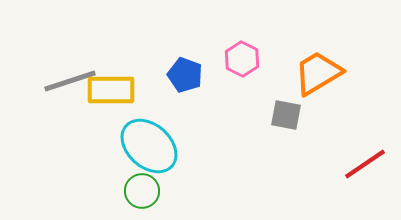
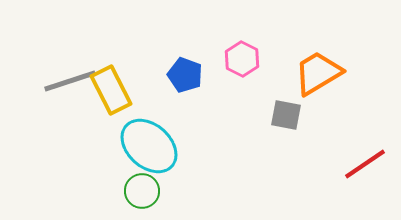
yellow rectangle: rotated 63 degrees clockwise
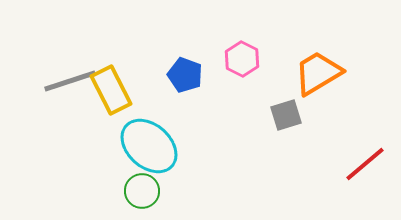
gray square: rotated 28 degrees counterclockwise
red line: rotated 6 degrees counterclockwise
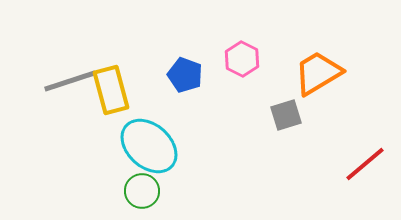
yellow rectangle: rotated 12 degrees clockwise
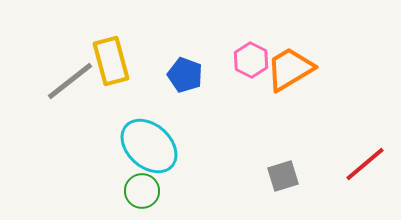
pink hexagon: moved 9 px right, 1 px down
orange trapezoid: moved 28 px left, 4 px up
gray line: rotated 20 degrees counterclockwise
yellow rectangle: moved 29 px up
gray square: moved 3 px left, 61 px down
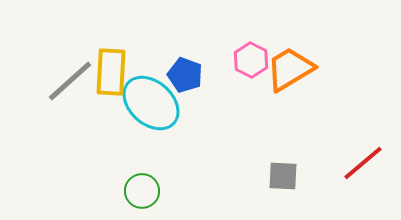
yellow rectangle: moved 11 px down; rotated 18 degrees clockwise
gray line: rotated 4 degrees counterclockwise
cyan ellipse: moved 2 px right, 43 px up
red line: moved 2 px left, 1 px up
gray square: rotated 20 degrees clockwise
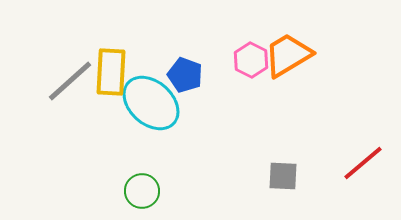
orange trapezoid: moved 2 px left, 14 px up
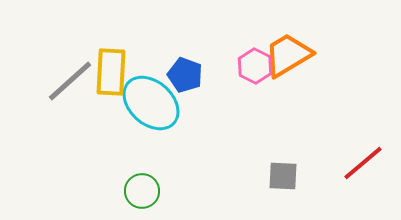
pink hexagon: moved 4 px right, 6 px down
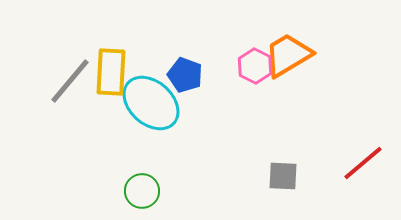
gray line: rotated 8 degrees counterclockwise
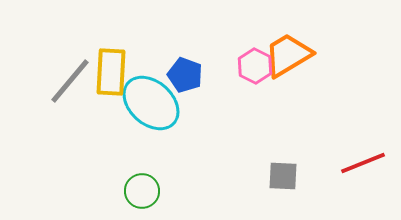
red line: rotated 18 degrees clockwise
